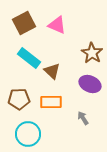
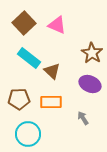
brown square: rotated 15 degrees counterclockwise
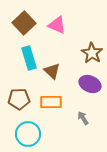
cyan rectangle: rotated 35 degrees clockwise
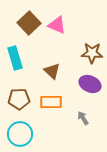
brown square: moved 5 px right
brown star: rotated 30 degrees counterclockwise
cyan rectangle: moved 14 px left
cyan circle: moved 8 px left
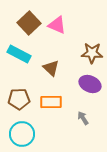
cyan rectangle: moved 4 px right, 4 px up; rotated 45 degrees counterclockwise
brown triangle: moved 1 px left, 3 px up
cyan circle: moved 2 px right
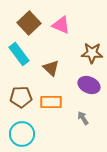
pink triangle: moved 4 px right
cyan rectangle: rotated 25 degrees clockwise
purple ellipse: moved 1 px left, 1 px down
brown pentagon: moved 2 px right, 2 px up
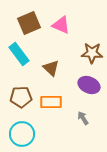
brown square: rotated 20 degrees clockwise
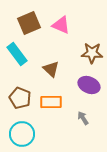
cyan rectangle: moved 2 px left
brown triangle: moved 1 px down
brown pentagon: moved 1 px left, 1 px down; rotated 25 degrees clockwise
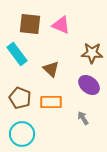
brown square: moved 1 px right, 1 px down; rotated 30 degrees clockwise
purple ellipse: rotated 15 degrees clockwise
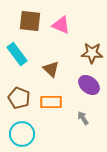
brown square: moved 3 px up
brown pentagon: moved 1 px left
